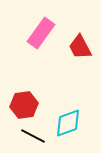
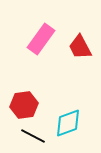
pink rectangle: moved 6 px down
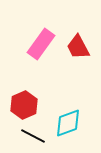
pink rectangle: moved 5 px down
red trapezoid: moved 2 px left
red hexagon: rotated 16 degrees counterclockwise
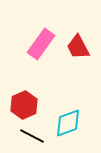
black line: moved 1 px left
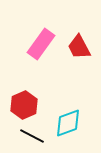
red trapezoid: moved 1 px right
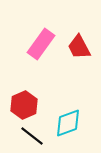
black line: rotated 10 degrees clockwise
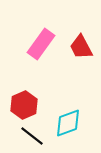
red trapezoid: moved 2 px right
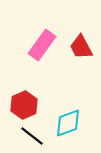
pink rectangle: moved 1 px right, 1 px down
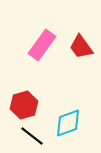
red trapezoid: rotated 8 degrees counterclockwise
red hexagon: rotated 8 degrees clockwise
